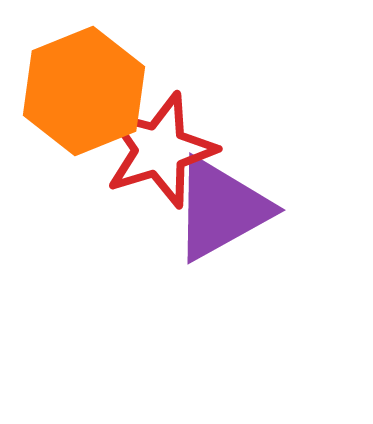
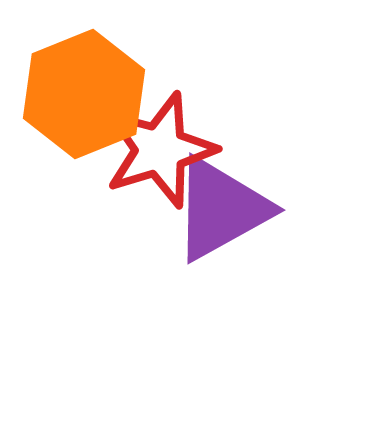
orange hexagon: moved 3 px down
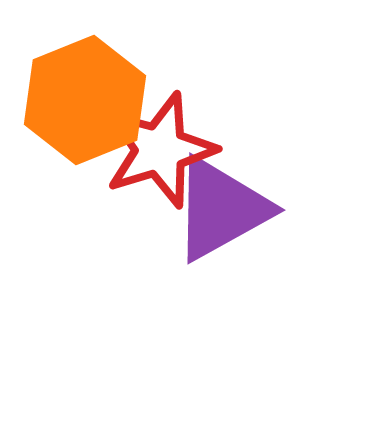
orange hexagon: moved 1 px right, 6 px down
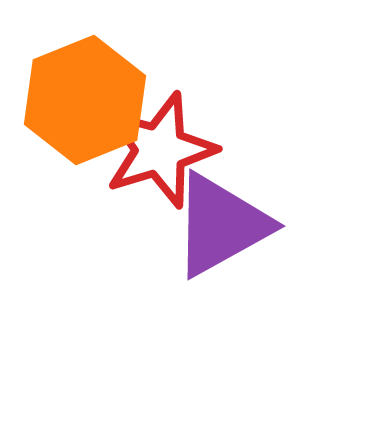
purple triangle: moved 16 px down
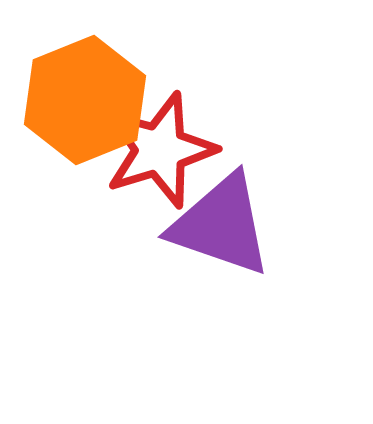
purple triangle: rotated 48 degrees clockwise
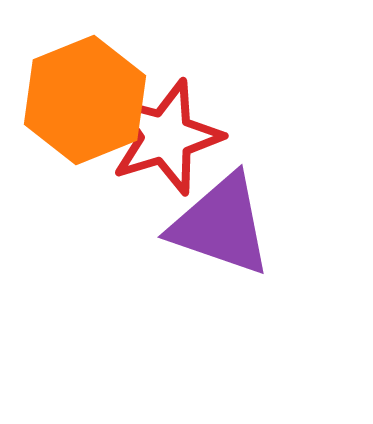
red star: moved 6 px right, 13 px up
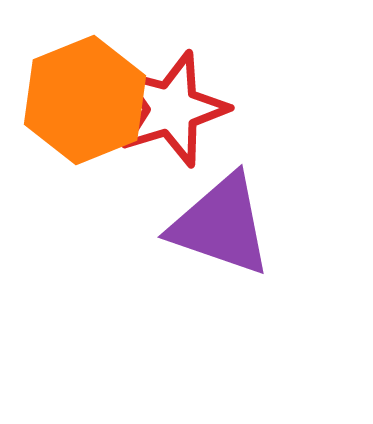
red star: moved 6 px right, 28 px up
